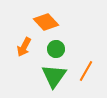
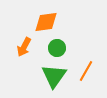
orange diamond: rotated 55 degrees counterclockwise
green circle: moved 1 px right, 1 px up
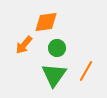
orange arrow: moved 2 px up; rotated 12 degrees clockwise
green triangle: moved 1 px up
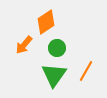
orange diamond: rotated 25 degrees counterclockwise
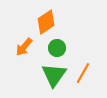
orange arrow: moved 2 px down
orange line: moved 3 px left, 2 px down
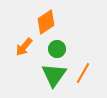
green circle: moved 1 px down
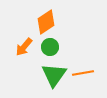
green circle: moved 7 px left, 2 px up
orange line: rotated 50 degrees clockwise
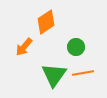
green circle: moved 26 px right
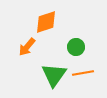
orange diamond: rotated 15 degrees clockwise
orange arrow: moved 3 px right
